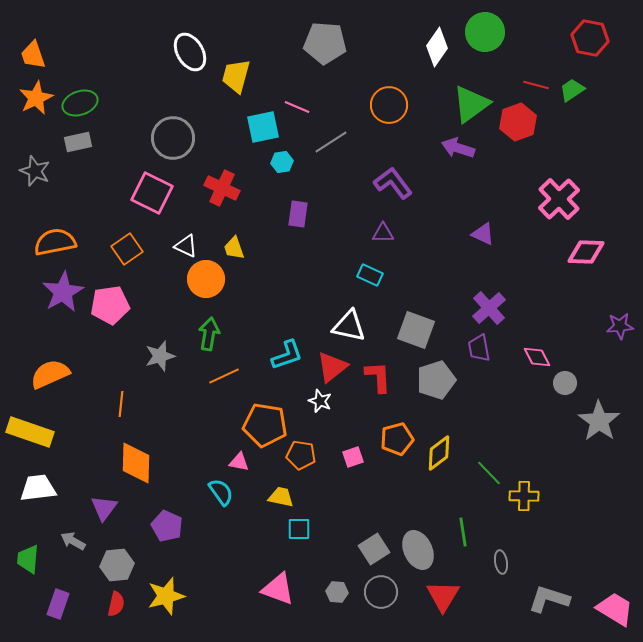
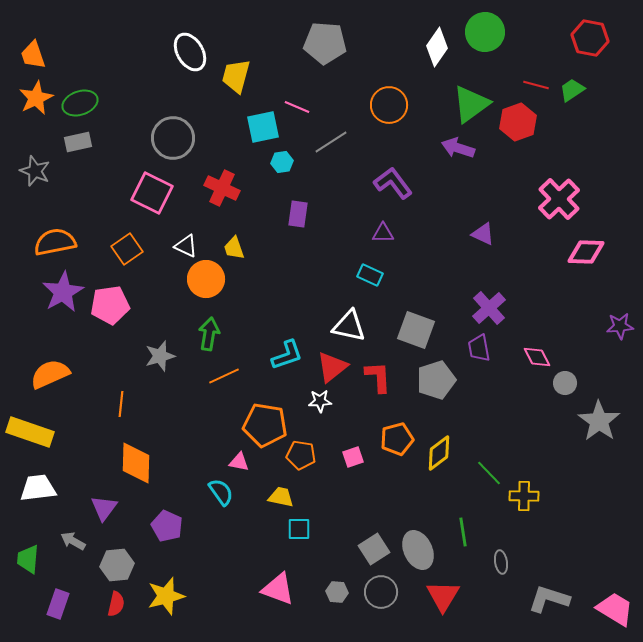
white star at (320, 401): rotated 25 degrees counterclockwise
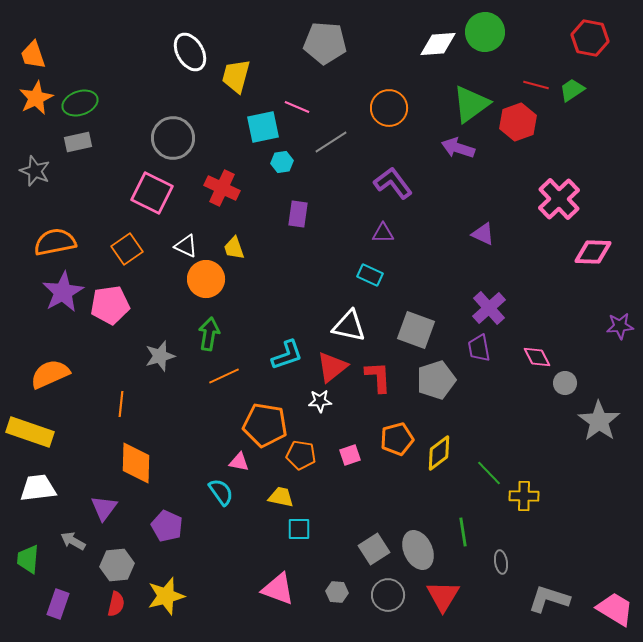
white diamond at (437, 47): moved 1 px right, 3 px up; rotated 51 degrees clockwise
orange circle at (389, 105): moved 3 px down
pink diamond at (586, 252): moved 7 px right
pink square at (353, 457): moved 3 px left, 2 px up
gray circle at (381, 592): moved 7 px right, 3 px down
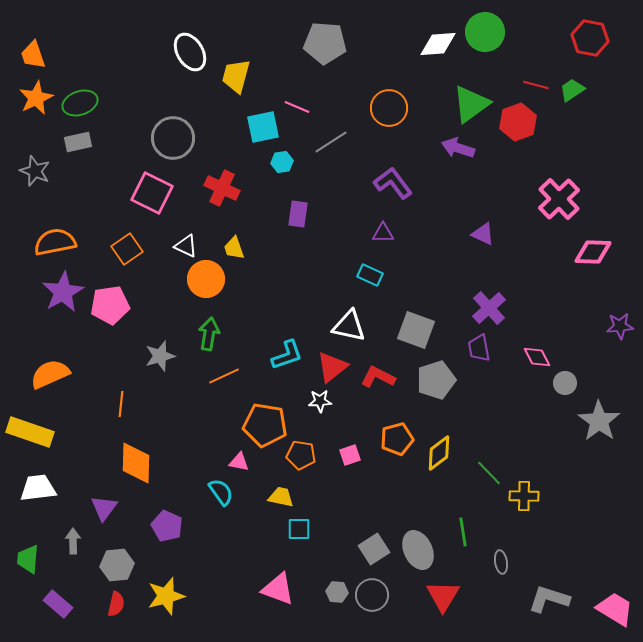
red L-shape at (378, 377): rotated 60 degrees counterclockwise
gray arrow at (73, 541): rotated 60 degrees clockwise
gray circle at (388, 595): moved 16 px left
purple rectangle at (58, 604): rotated 68 degrees counterclockwise
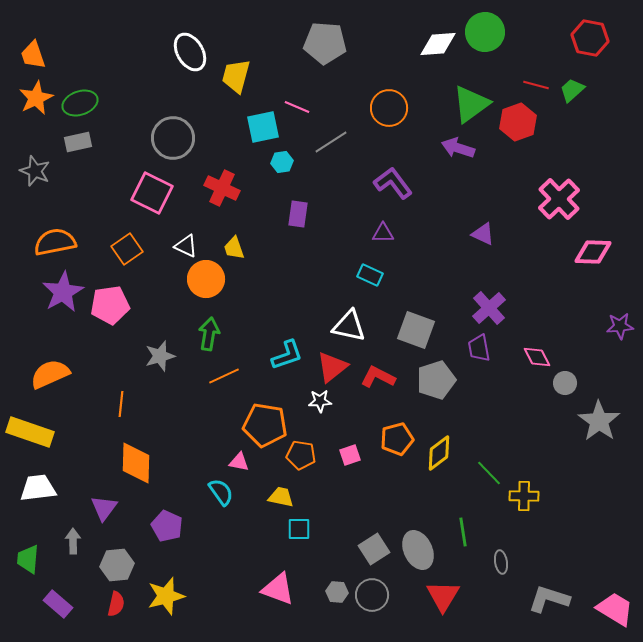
green trapezoid at (572, 90): rotated 8 degrees counterclockwise
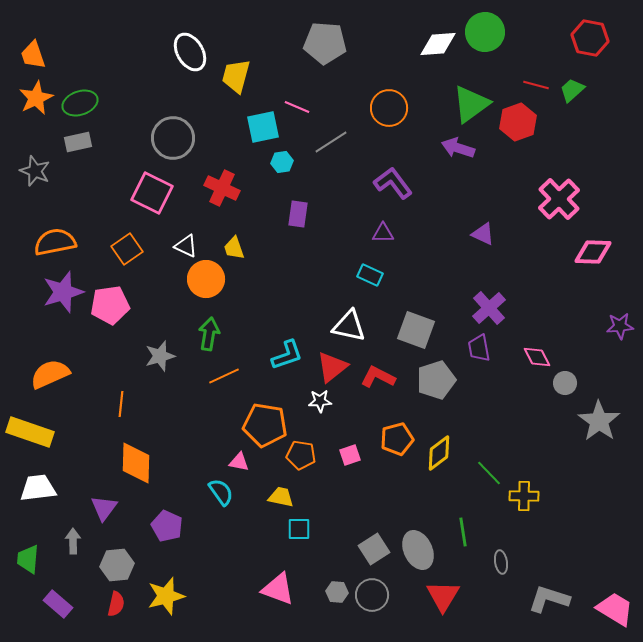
purple star at (63, 292): rotated 12 degrees clockwise
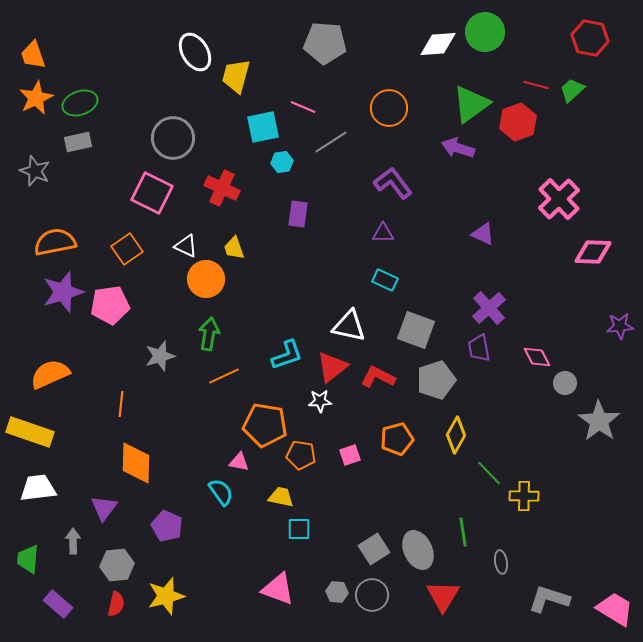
white ellipse at (190, 52): moved 5 px right
pink line at (297, 107): moved 6 px right
cyan rectangle at (370, 275): moved 15 px right, 5 px down
yellow diamond at (439, 453): moved 17 px right, 18 px up; rotated 24 degrees counterclockwise
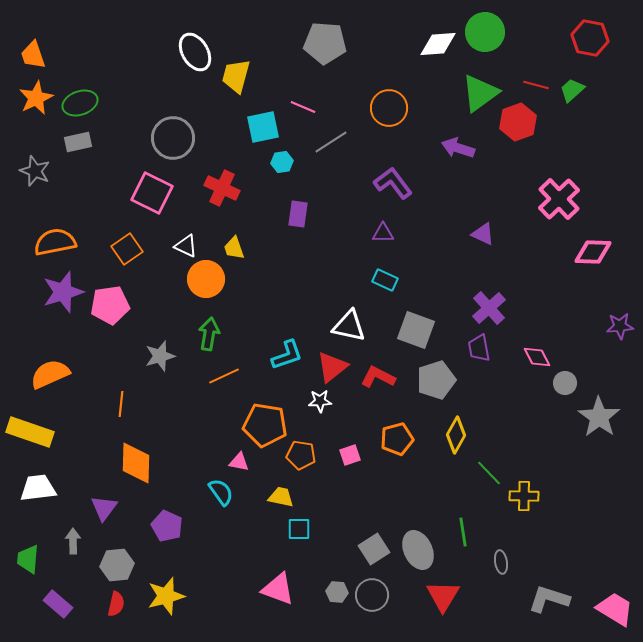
green triangle at (471, 104): moved 9 px right, 11 px up
gray star at (599, 421): moved 4 px up
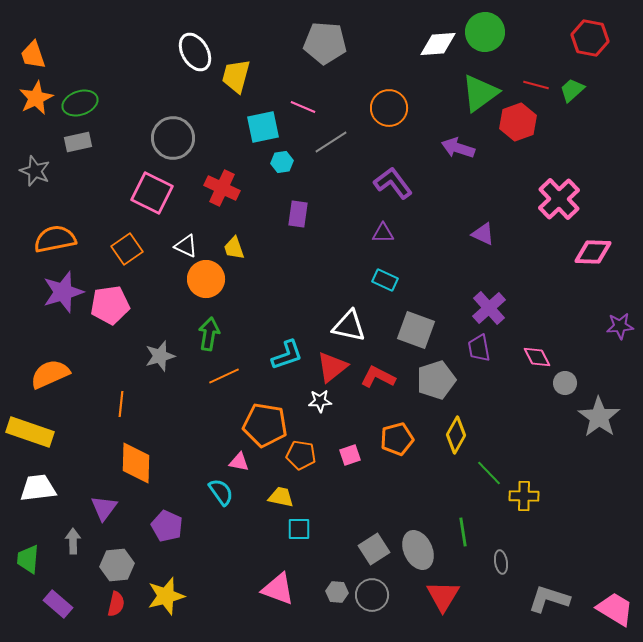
orange semicircle at (55, 242): moved 3 px up
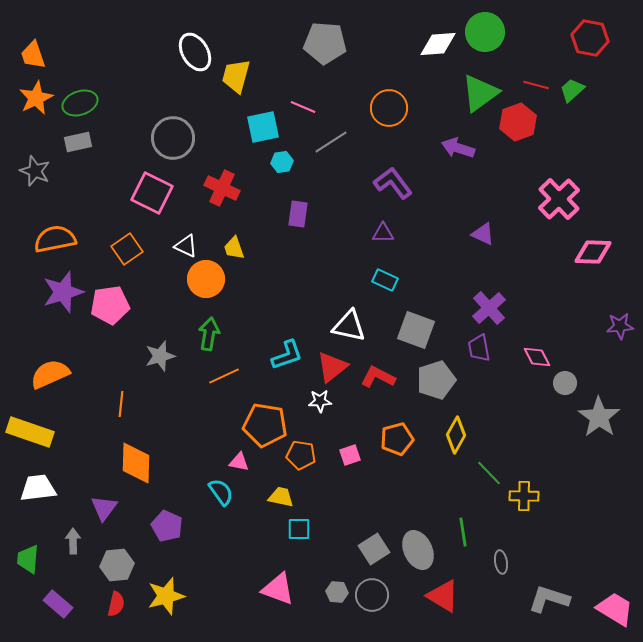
red triangle at (443, 596): rotated 30 degrees counterclockwise
